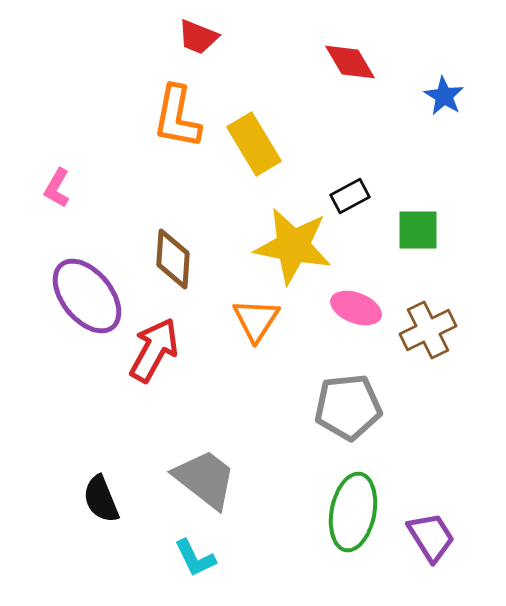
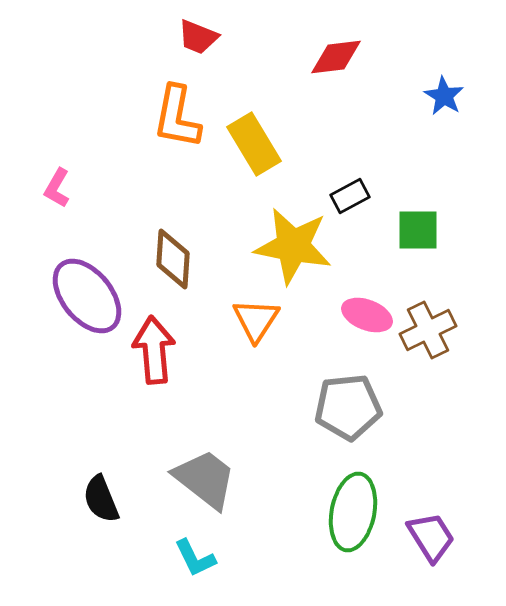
red diamond: moved 14 px left, 5 px up; rotated 66 degrees counterclockwise
pink ellipse: moved 11 px right, 7 px down
red arrow: rotated 34 degrees counterclockwise
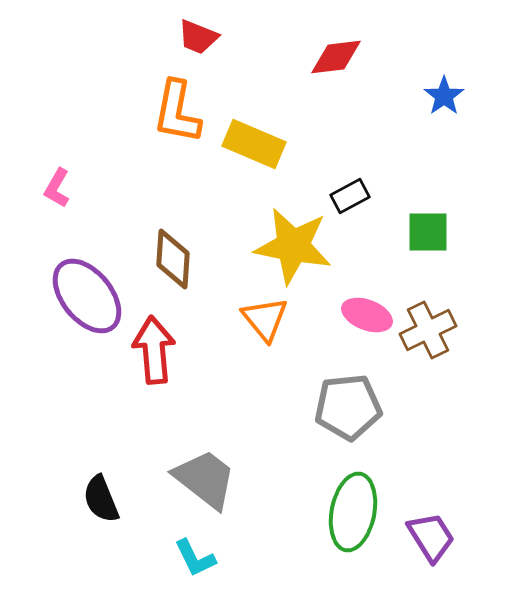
blue star: rotated 6 degrees clockwise
orange L-shape: moved 5 px up
yellow rectangle: rotated 36 degrees counterclockwise
green square: moved 10 px right, 2 px down
orange triangle: moved 9 px right, 1 px up; rotated 12 degrees counterclockwise
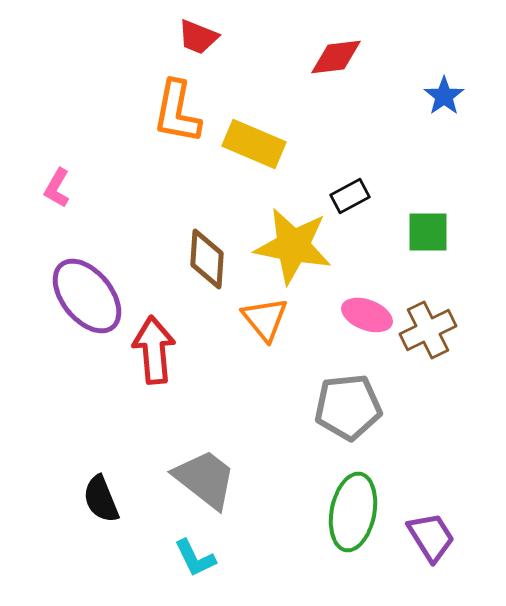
brown diamond: moved 34 px right
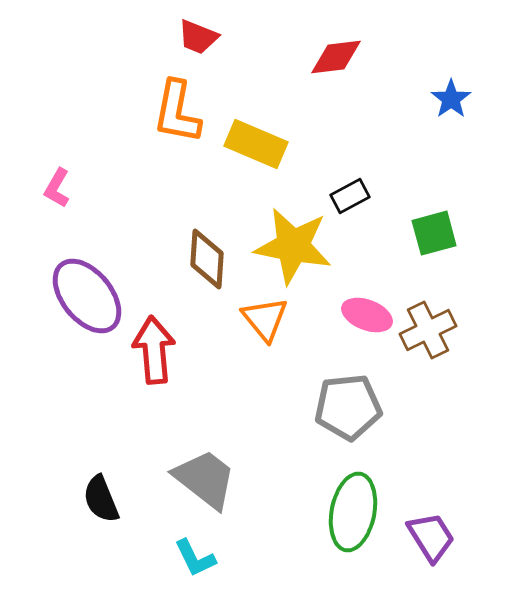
blue star: moved 7 px right, 3 px down
yellow rectangle: moved 2 px right
green square: moved 6 px right, 1 px down; rotated 15 degrees counterclockwise
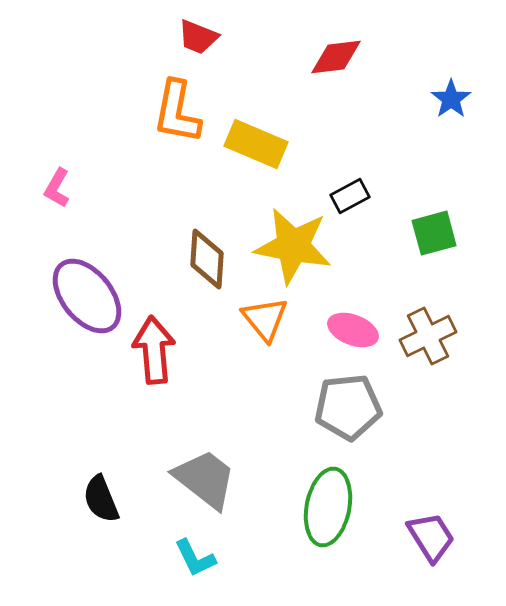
pink ellipse: moved 14 px left, 15 px down
brown cross: moved 6 px down
green ellipse: moved 25 px left, 5 px up
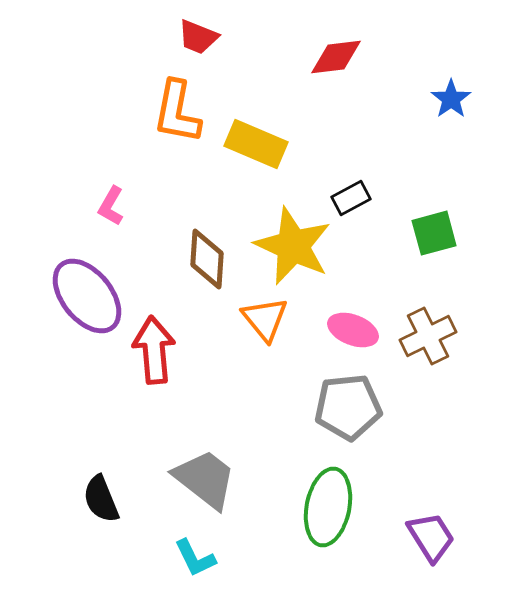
pink L-shape: moved 54 px right, 18 px down
black rectangle: moved 1 px right, 2 px down
yellow star: rotated 14 degrees clockwise
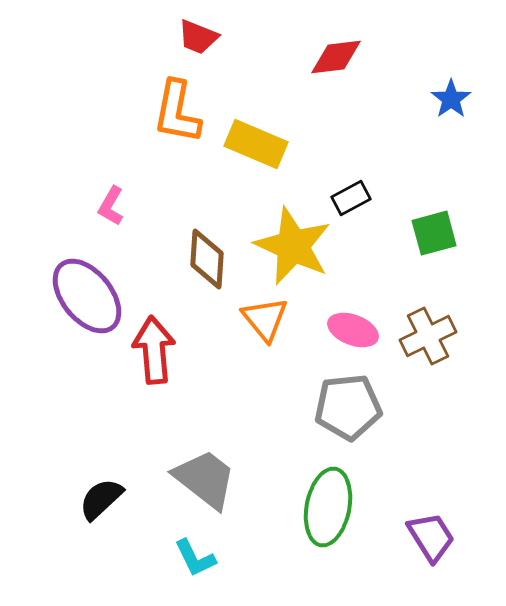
black semicircle: rotated 69 degrees clockwise
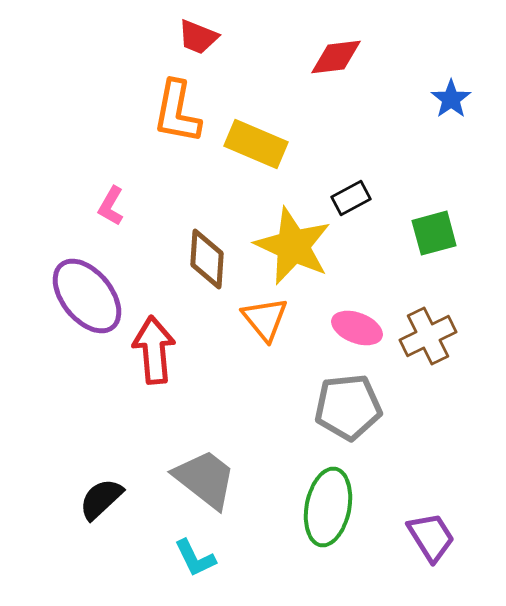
pink ellipse: moved 4 px right, 2 px up
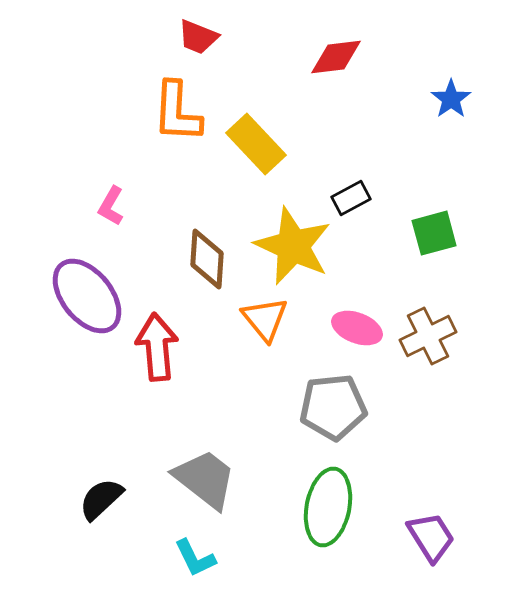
orange L-shape: rotated 8 degrees counterclockwise
yellow rectangle: rotated 24 degrees clockwise
red arrow: moved 3 px right, 3 px up
gray pentagon: moved 15 px left
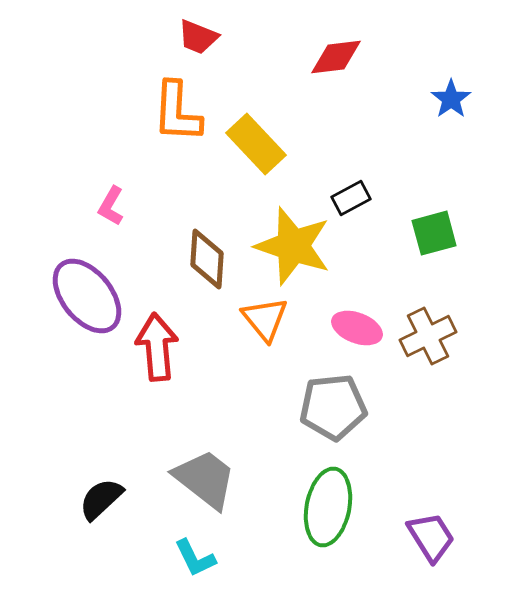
yellow star: rotated 6 degrees counterclockwise
